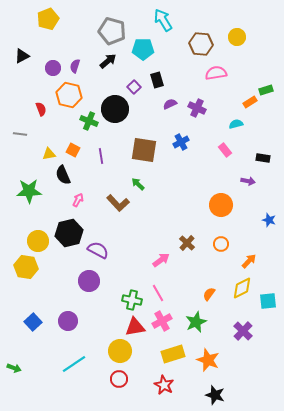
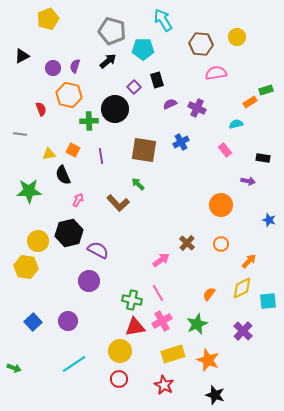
green cross at (89, 121): rotated 24 degrees counterclockwise
green star at (196, 322): moved 1 px right, 2 px down
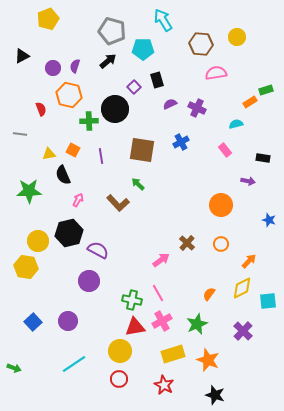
brown square at (144, 150): moved 2 px left
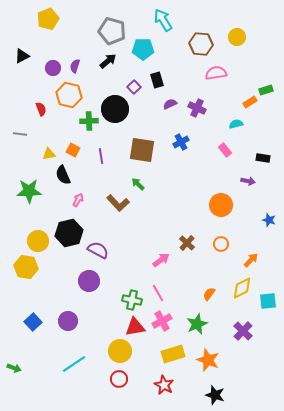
orange arrow at (249, 261): moved 2 px right, 1 px up
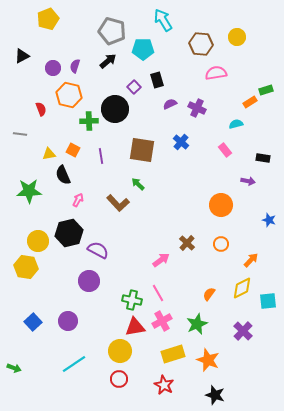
blue cross at (181, 142): rotated 21 degrees counterclockwise
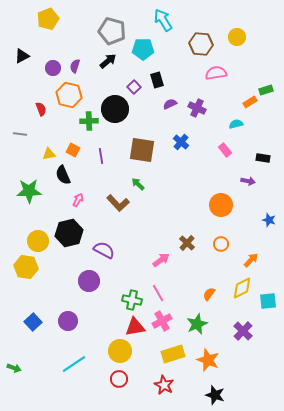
purple semicircle at (98, 250): moved 6 px right
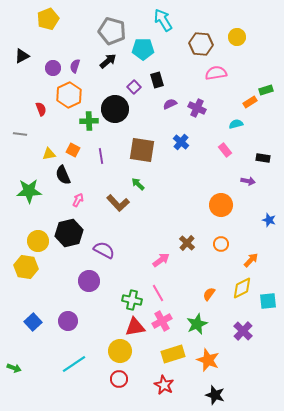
orange hexagon at (69, 95): rotated 20 degrees clockwise
